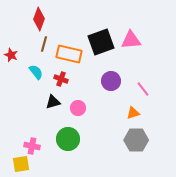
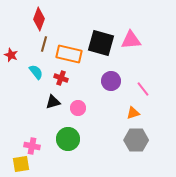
black square: moved 1 px down; rotated 36 degrees clockwise
red cross: moved 1 px up
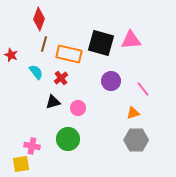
red cross: rotated 32 degrees clockwise
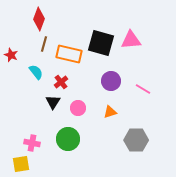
red cross: moved 4 px down
pink line: rotated 21 degrees counterclockwise
black triangle: rotated 42 degrees counterclockwise
orange triangle: moved 23 px left, 1 px up
pink cross: moved 3 px up
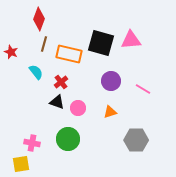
red star: moved 3 px up
black triangle: moved 4 px right; rotated 42 degrees counterclockwise
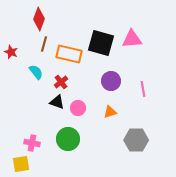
pink triangle: moved 1 px right, 1 px up
pink line: rotated 49 degrees clockwise
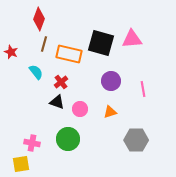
pink circle: moved 2 px right, 1 px down
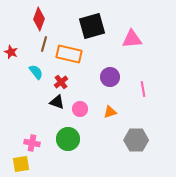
black square: moved 9 px left, 17 px up; rotated 32 degrees counterclockwise
purple circle: moved 1 px left, 4 px up
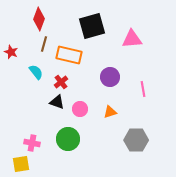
orange rectangle: moved 1 px down
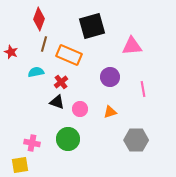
pink triangle: moved 7 px down
orange rectangle: rotated 10 degrees clockwise
cyan semicircle: rotated 63 degrees counterclockwise
yellow square: moved 1 px left, 1 px down
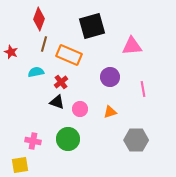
pink cross: moved 1 px right, 2 px up
